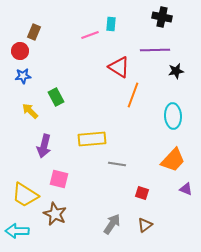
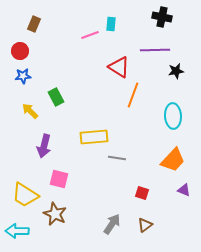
brown rectangle: moved 8 px up
yellow rectangle: moved 2 px right, 2 px up
gray line: moved 6 px up
purple triangle: moved 2 px left, 1 px down
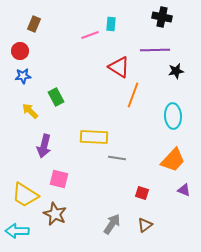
yellow rectangle: rotated 8 degrees clockwise
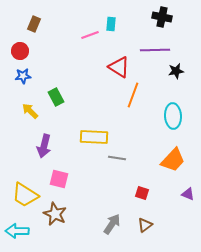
purple triangle: moved 4 px right, 4 px down
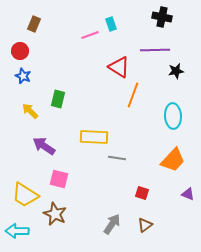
cyan rectangle: rotated 24 degrees counterclockwise
blue star: rotated 28 degrees clockwise
green rectangle: moved 2 px right, 2 px down; rotated 42 degrees clockwise
purple arrow: rotated 110 degrees clockwise
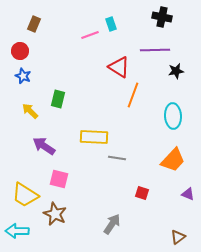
brown triangle: moved 33 px right, 12 px down
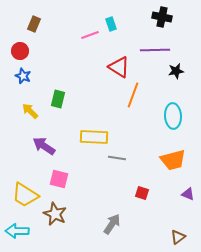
orange trapezoid: rotated 32 degrees clockwise
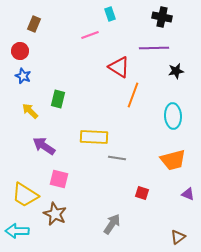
cyan rectangle: moved 1 px left, 10 px up
purple line: moved 1 px left, 2 px up
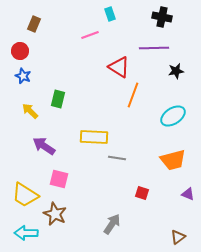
cyan ellipse: rotated 60 degrees clockwise
cyan arrow: moved 9 px right, 2 px down
